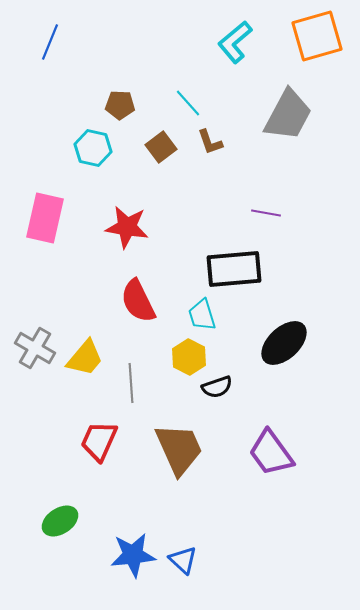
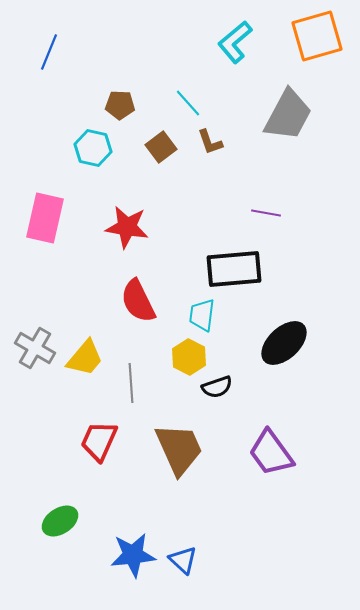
blue line: moved 1 px left, 10 px down
cyan trapezoid: rotated 24 degrees clockwise
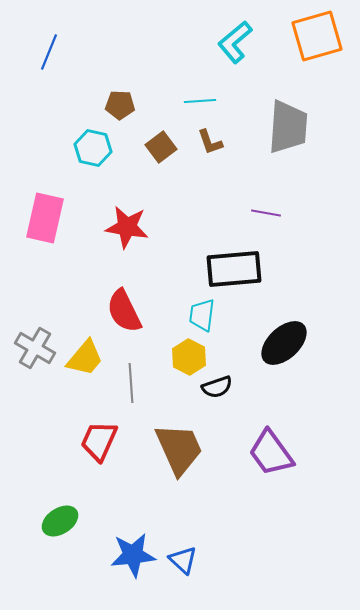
cyan line: moved 12 px right, 2 px up; rotated 52 degrees counterclockwise
gray trapezoid: moved 12 px down; rotated 24 degrees counterclockwise
red semicircle: moved 14 px left, 10 px down
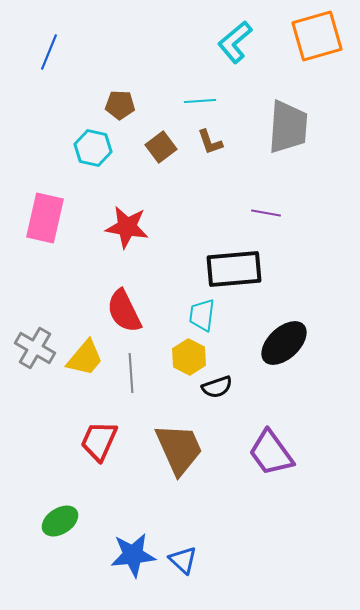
gray line: moved 10 px up
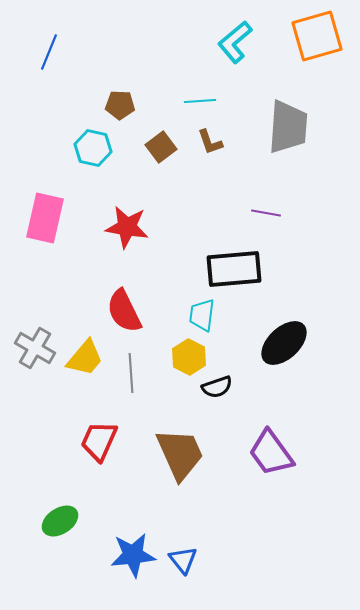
brown trapezoid: moved 1 px right, 5 px down
blue triangle: rotated 8 degrees clockwise
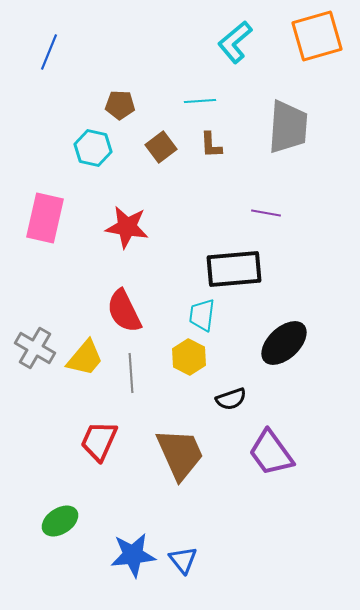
brown L-shape: moved 1 px right, 3 px down; rotated 16 degrees clockwise
black semicircle: moved 14 px right, 12 px down
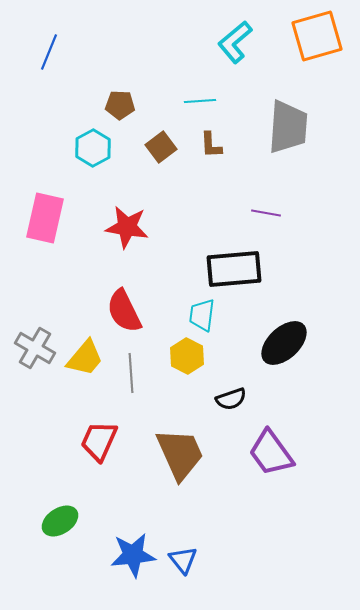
cyan hexagon: rotated 18 degrees clockwise
yellow hexagon: moved 2 px left, 1 px up
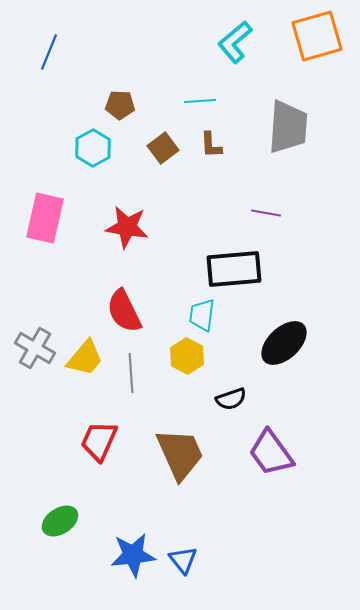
brown square: moved 2 px right, 1 px down
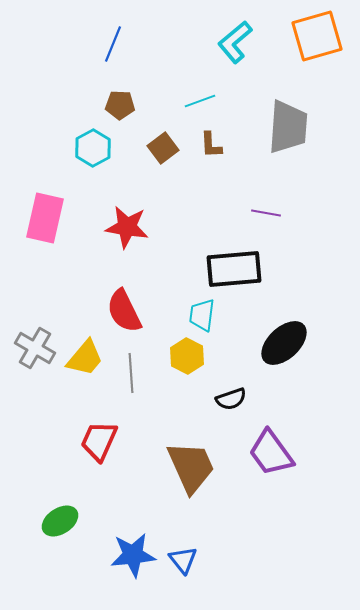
blue line: moved 64 px right, 8 px up
cyan line: rotated 16 degrees counterclockwise
brown trapezoid: moved 11 px right, 13 px down
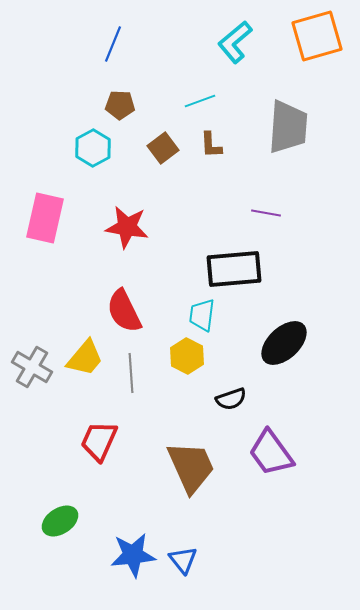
gray cross: moved 3 px left, 19 px down
